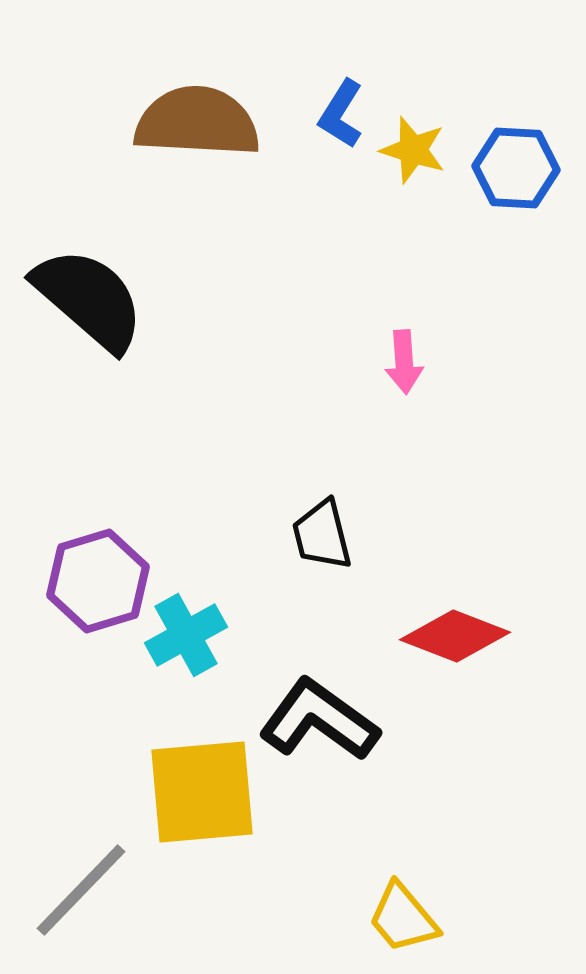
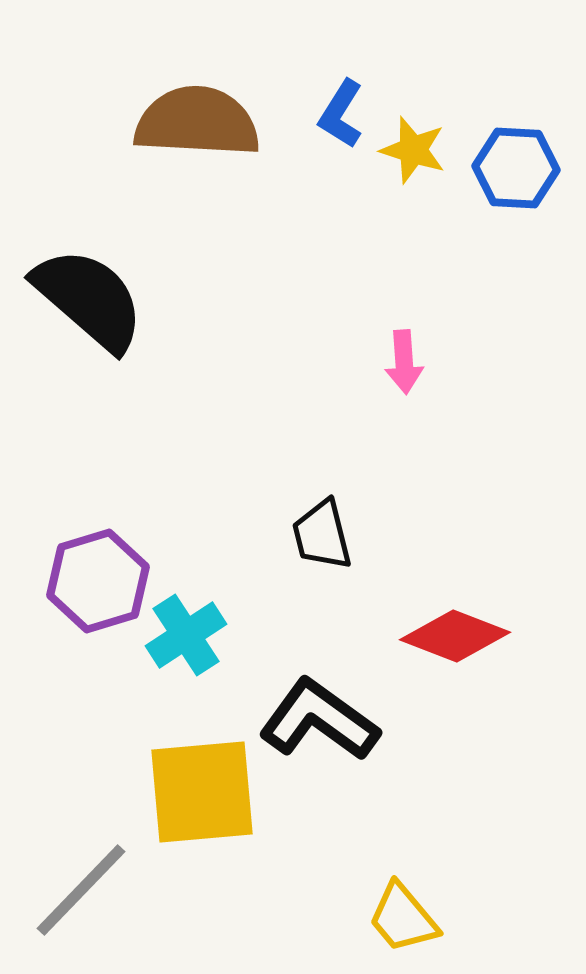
cyan cross: rotated 4 degrees counterclockwise
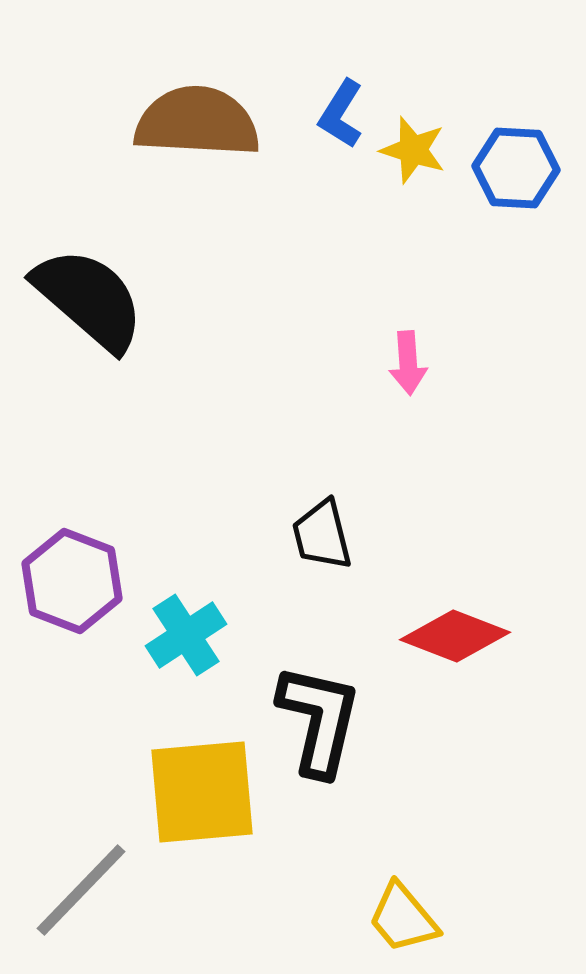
pink arrow: moved 4 px right, 1 px down
purple hexagon: moved 26 px left; rotated 22 degrees counterclockwise
black L-shape: rotated 67 degrees clockwise
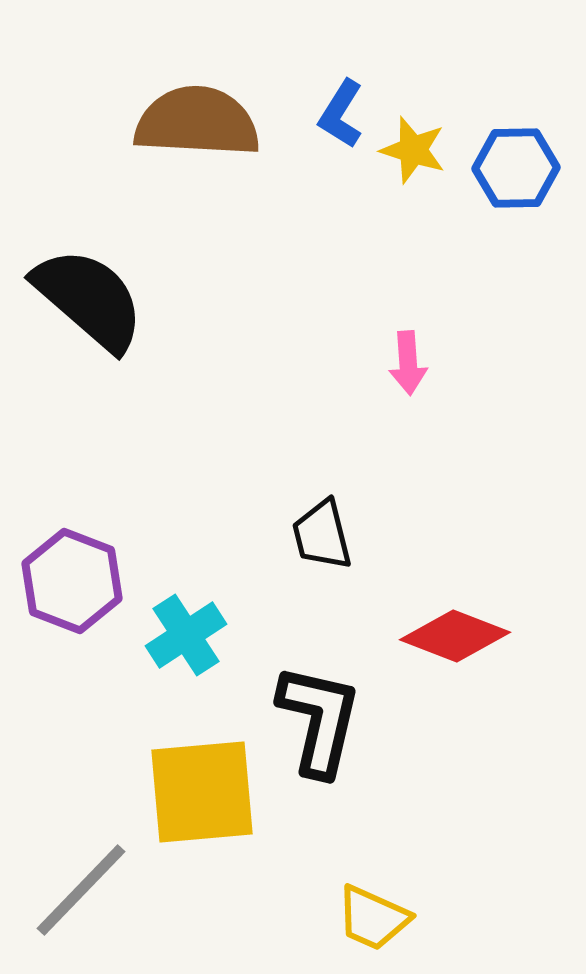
blue hexagon: rotated 4 degrees counterclockwise
yellow trapezoid: moved 30 px left; rotated 26 degrees counterclockwise
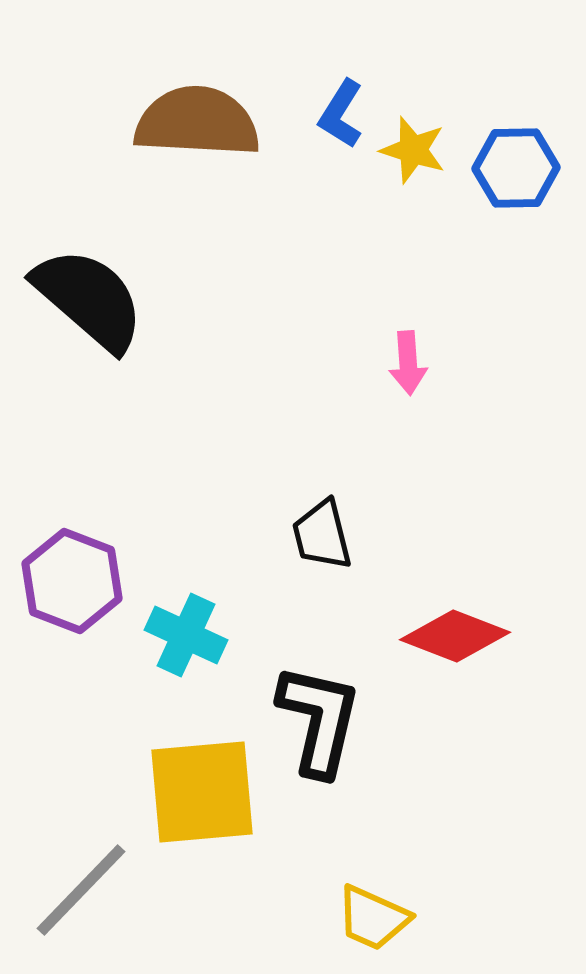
cyan cross: rotated 32 degrees counterclockwise
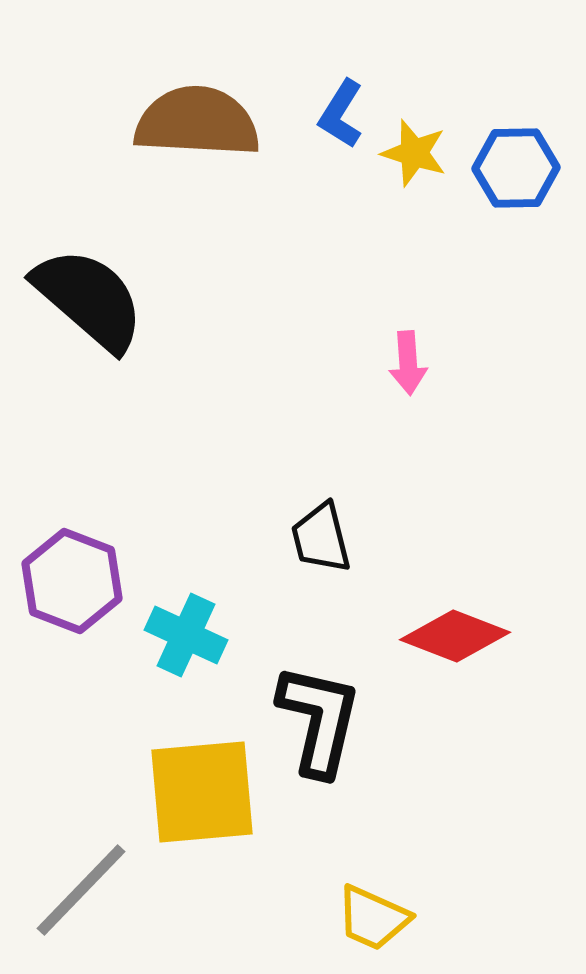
yellow star: moved 1 px right, 3 px down
black trapezoid: moved 1 px left, 3 px down
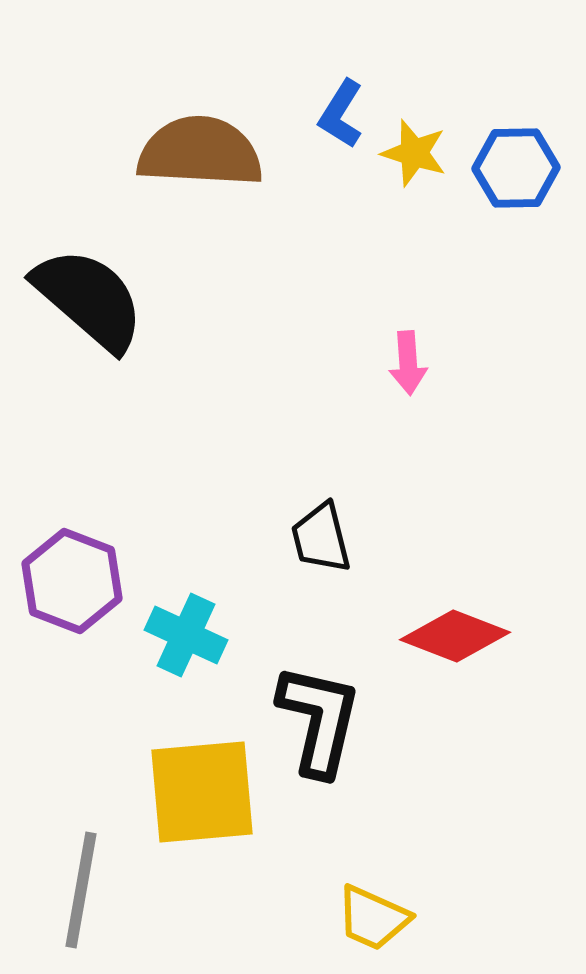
brown semicircle: moved 3 px right, 30 px down
gray line: rotated 34 degrees counterclockwise
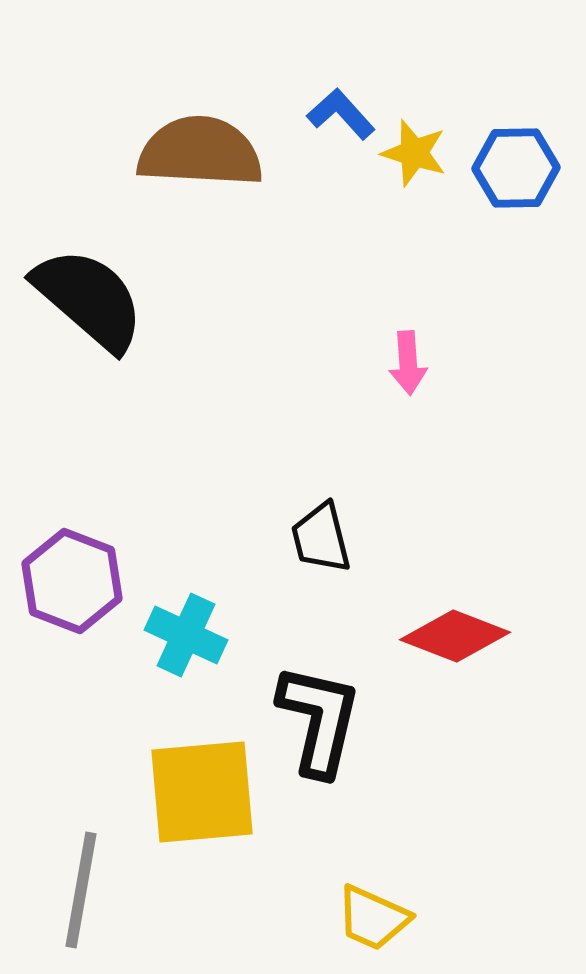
blue L-shape: rotated 106 degrees clockwise
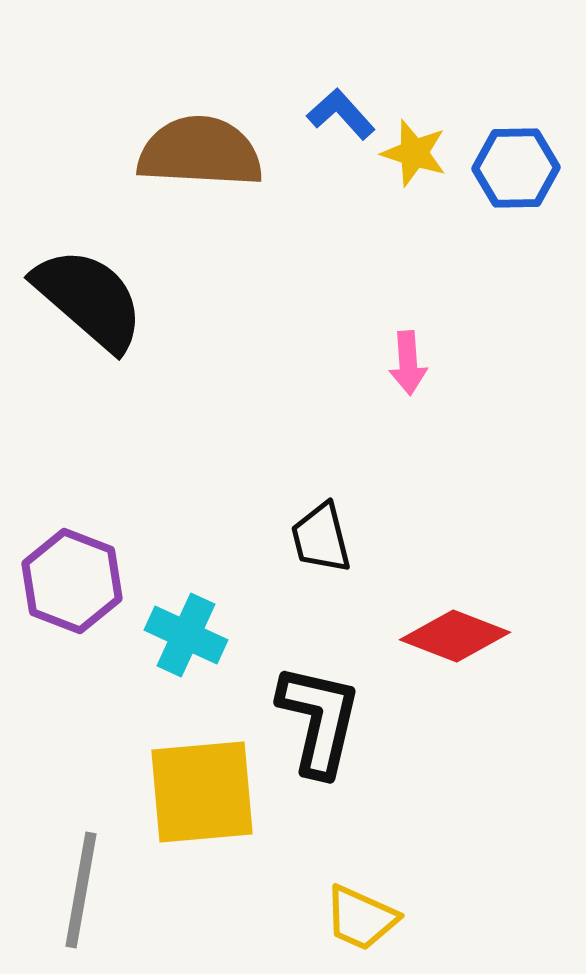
yellow trapezoid: moved 12 px left
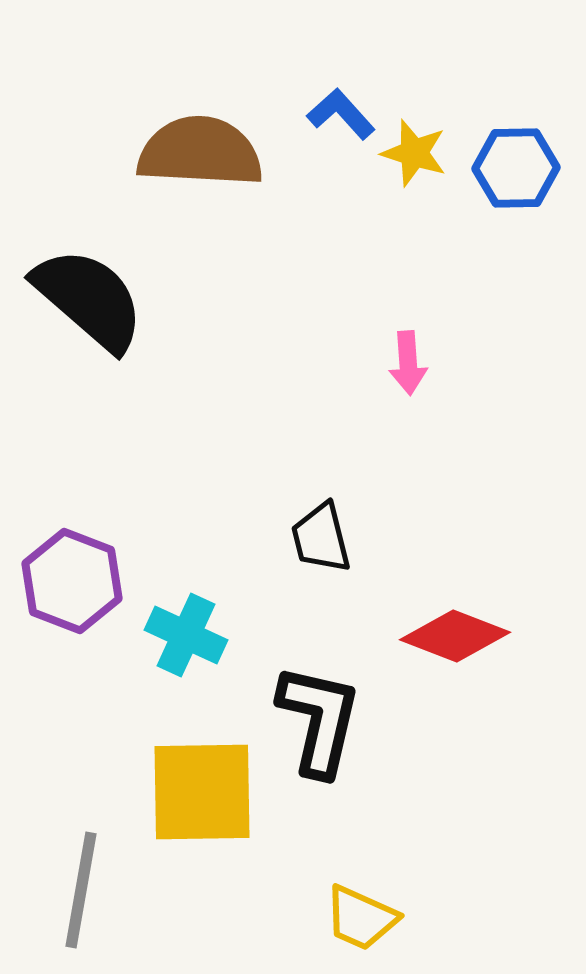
yellow square: rotated 4 degrees clockwise
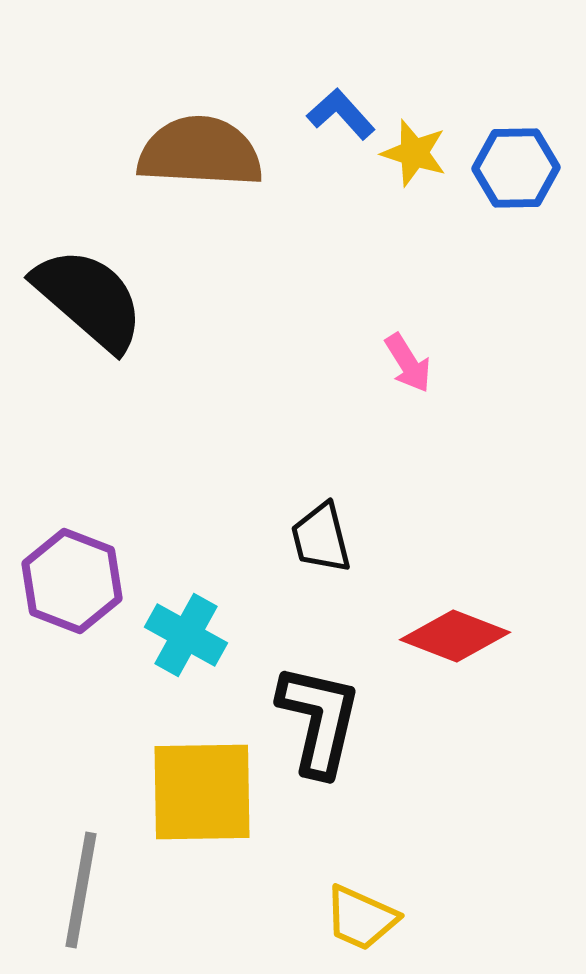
pink arrow: rotated 28 degrees counterclockwise
cyan cross: rotated 4 degrees clockwise
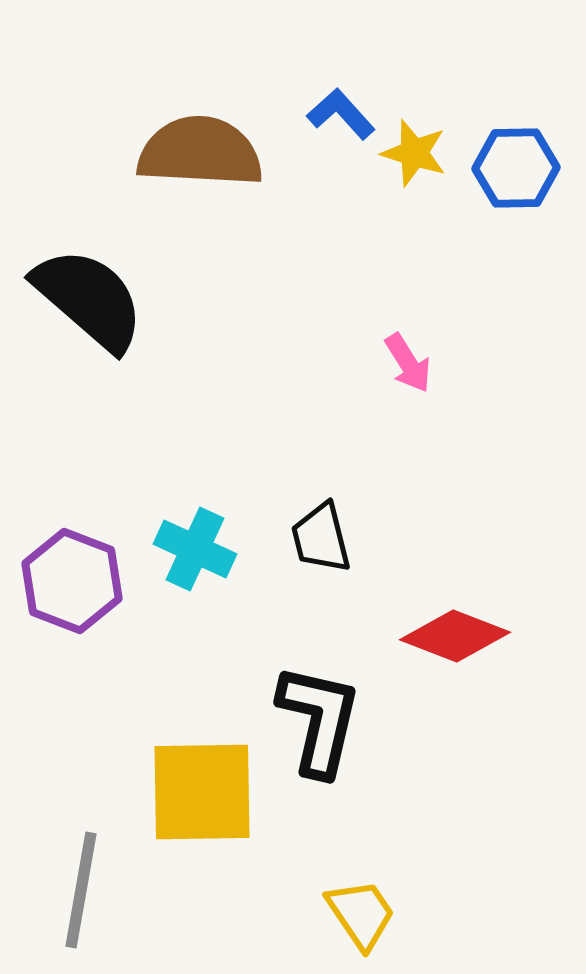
cyan cross: moved 9 px right, 86 px up; rotated 4 degrees counterclockwise
yellow trapezoid: moved 4 px up; rotated 148 degrees counterclockwise
